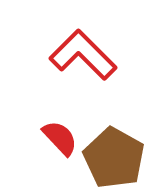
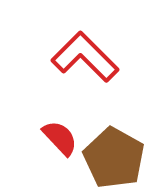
red L-shape: moved 2 px right, 2 px down
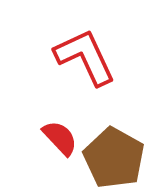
red L-shape: rotated 20 degrees clockwise
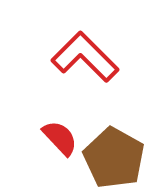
red L-shape: rotated 20 degrees counterclockwise
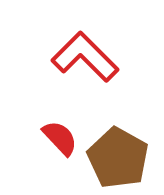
brown pentagon: moved 4 px right
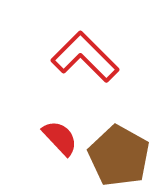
brown pentagon: moved 1 px right, 2 px up
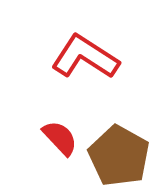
red L-shape: rotated 12 degrees counterclockwise
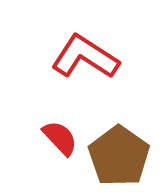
brown pentagon: rotated 6 degrees clockwise
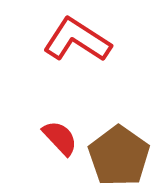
red L-shape: moved 8 px left, 17 px up
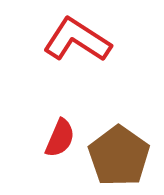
red semicircle: rotated 66 degrees clockwise
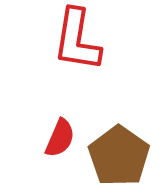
red L-shape: rotated 114 degrees counterclockwise
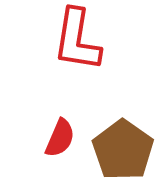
brown pentagon: moved 4 px right, 6 px up
